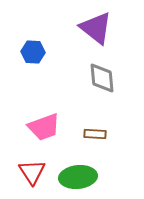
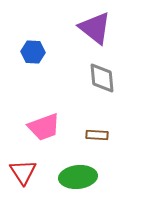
purple triangle: moved 1 px left
brown rectangle: moved 2 px right, 1 px down
red triangle: moved 9 px left
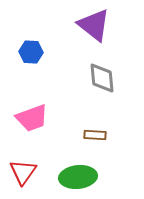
purple triangle: moved 1 px left, 3 px up
blue hexagon: moved 2 px left
pink trapezoid: moved 12 px left, 9 px up
brown rectangle: moved 2 px left
red triangle: rotated 8 degrees clockwise
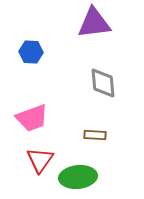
purple triangle: moved 2 px up; rotated 45 degrees counterclockwise
gray diamond: moved 1 px right, 5 px down
red triangle: moved 17 px right, 12 px up
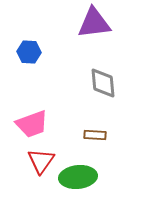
blue hexagon: moved 2 px left
pink trapezoid: moved 6 px down
red triangle: moved 1 px right, 1 px down
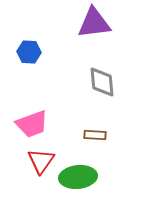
gray diamond: moved 1 px left, 1 px up
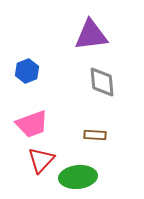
purple triangle: moved 3 px left, 12 px down
blue hexagon: moved 2 px left, 19 px down; rotated 25 degrees counterclockwise
red triangle: moved 1 px up; rotated 8 degrees clockwise
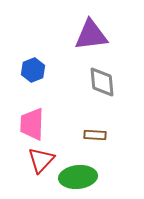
blue hexagon: moved 6 px right, 1 px up
pink trapezoid: rotated 112 degrees clockwise
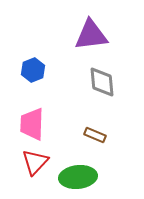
brown rectangle: rotated 20 degrees clockwise
red triangle: moved 6 px left, 2 px down
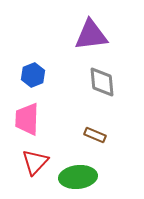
blue hexagon: moved 5 px down
pink trapezoid: moved 5 px left, 5 px up
